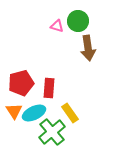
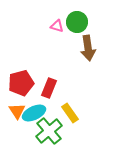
green circle: moved 1 px left, 1 px down
red rectangle: rotated 18 degrees clockwise
orange triangle: moved 3 px right
green cross: moved 3 px left, 1 px up
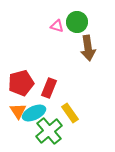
orange triangle: moved 1 px right
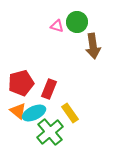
brown arrow: moved 5 px right, 2 px up
red rectangle: moved 1 px down
orange triangle: rotated 18 degrees counterclockwise
green cross: moved 1 px right, 1 px down
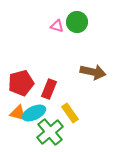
brown arrow: moved 26 px down; rotated 70 degrees counterclockwise
orange triangle: moved 2 px down; rotated 24 degrees counterclockwise
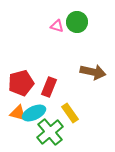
red rectangle: moved 2 px up
